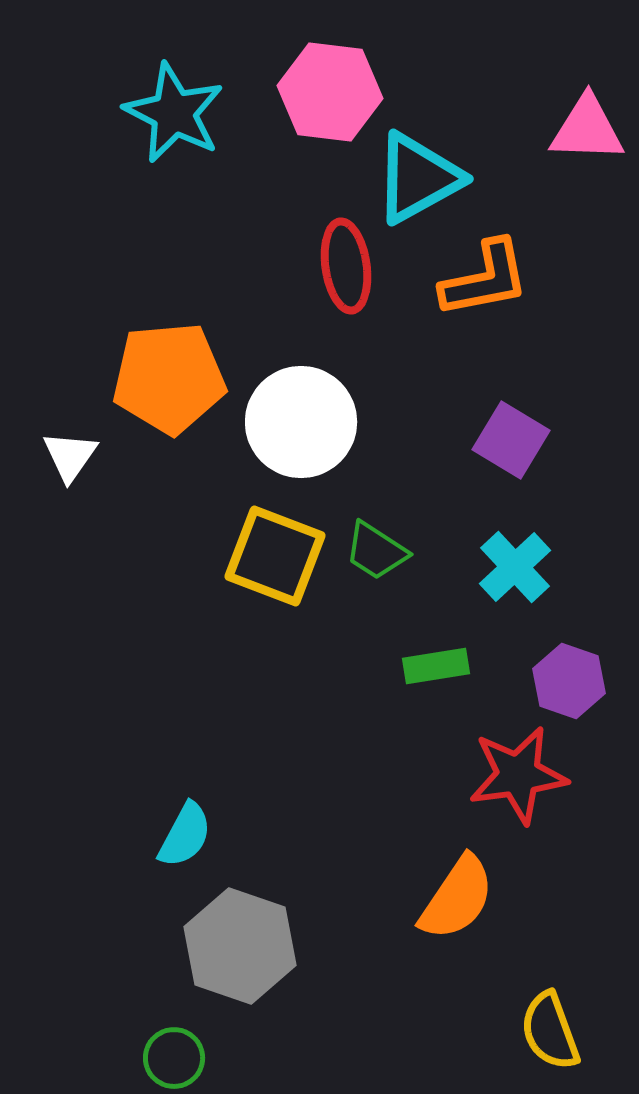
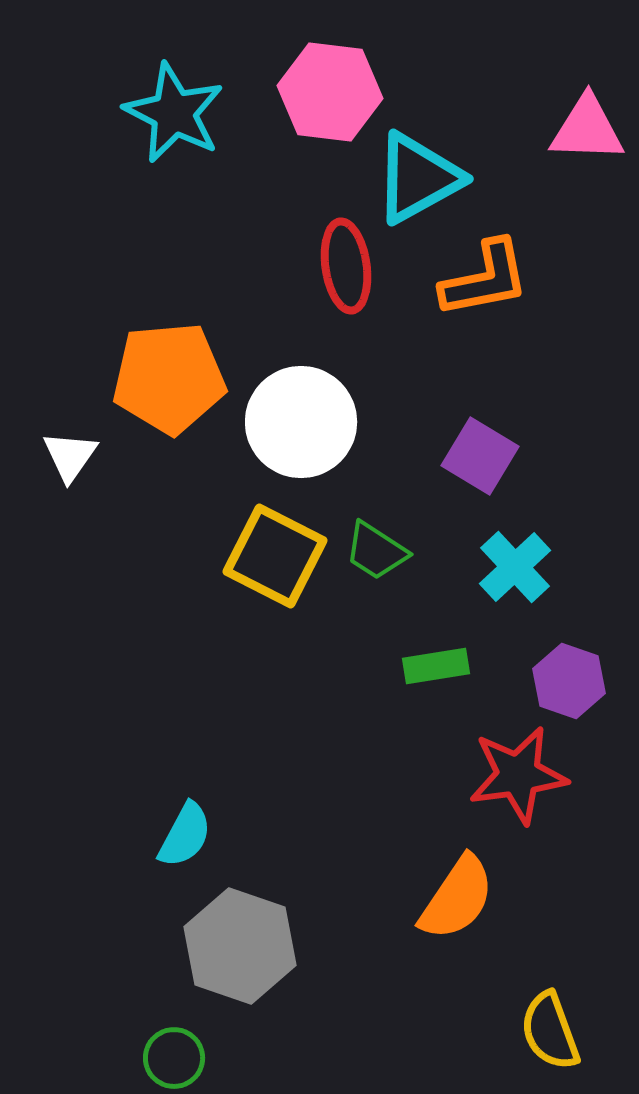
purple square: moved 31 px left, 16 px down
yellow square: rotated 6 degrees clockwise
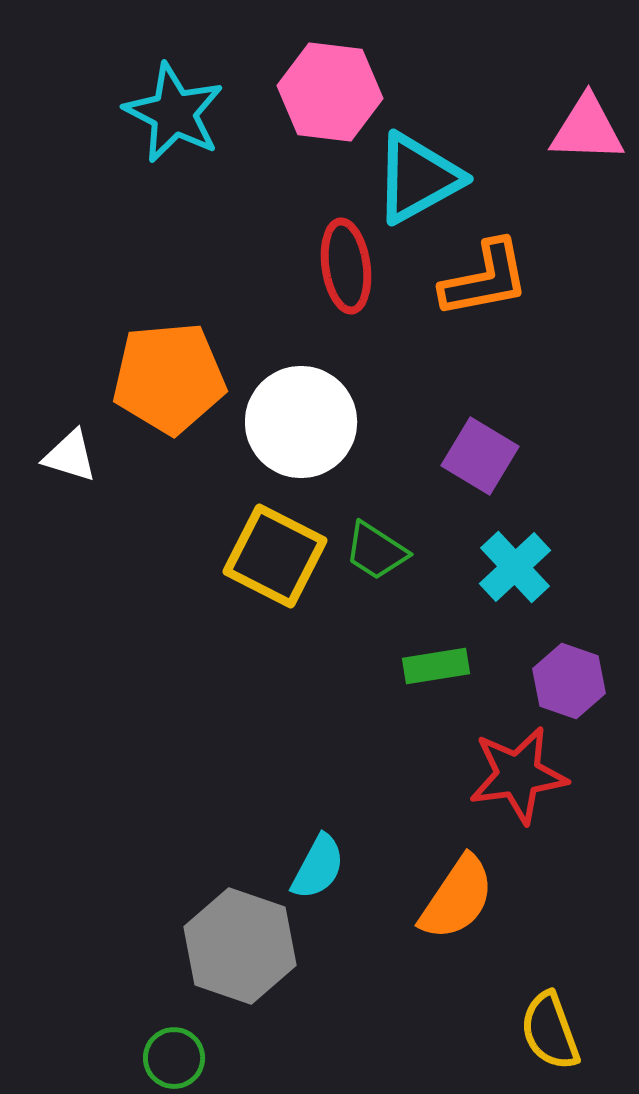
white triangle: rotated 48 degrees counterclockwise
cyan semicircle: moved 133 px right, 32 px down
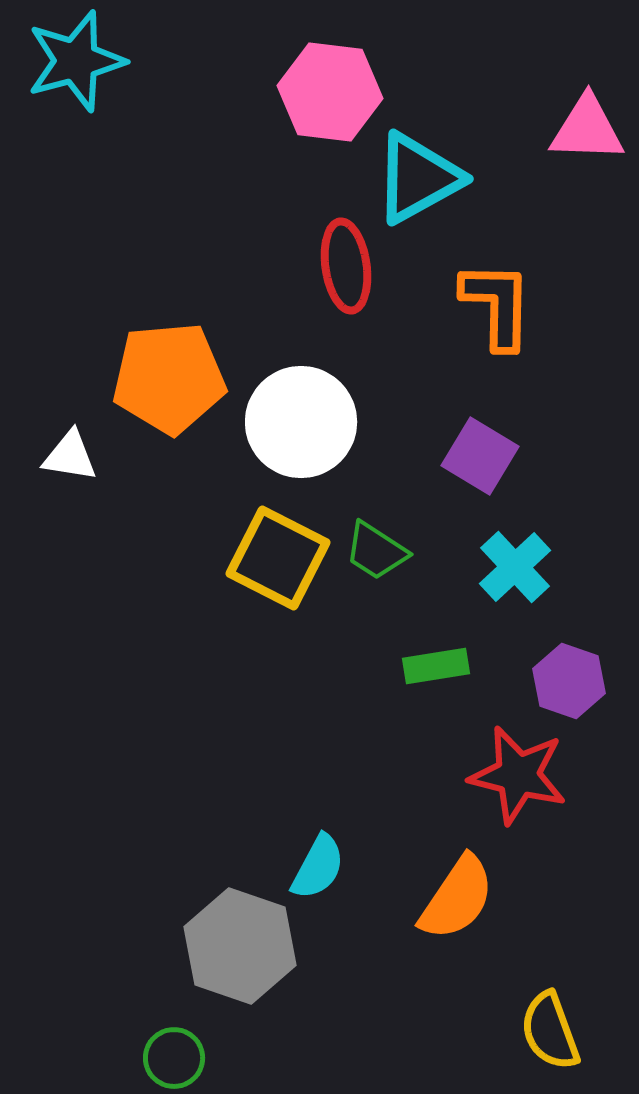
cyan star: moved 98 px left, 52 px up; rotated 30 degrees clockwise
orange L-shape: moved 12 px right, 26 px down; rotated 78 degrees counterclockwise
white triangle: rotated 8 degrees counterclockwise
yellow square: moved 3 px right, 2 px down
red star: rotated 22 degrees clockwise
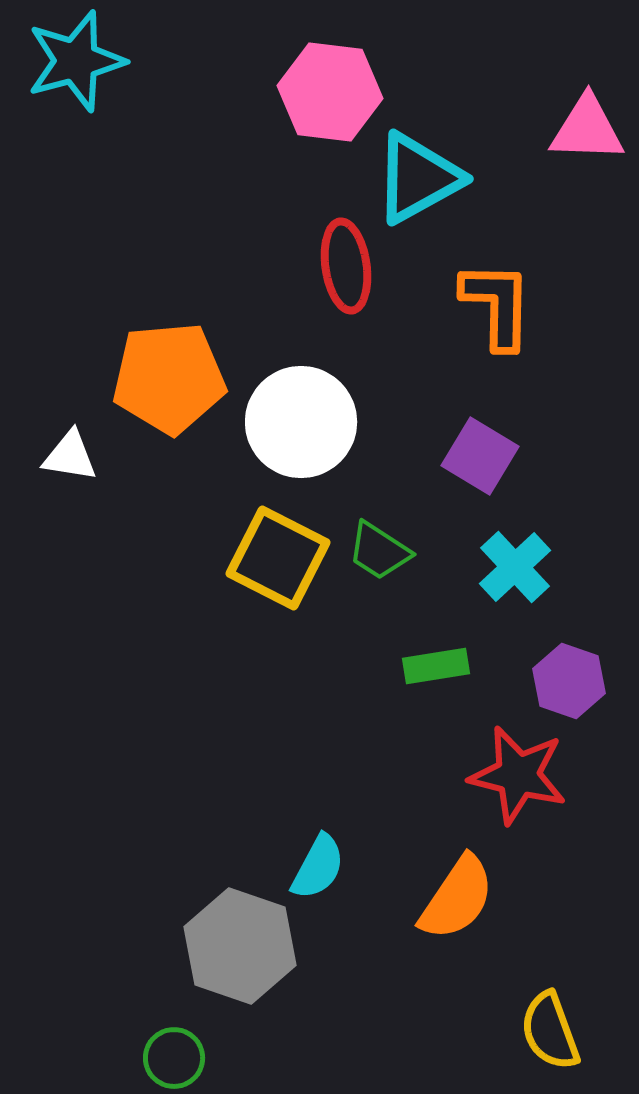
green trapezoid: moved 3 px right
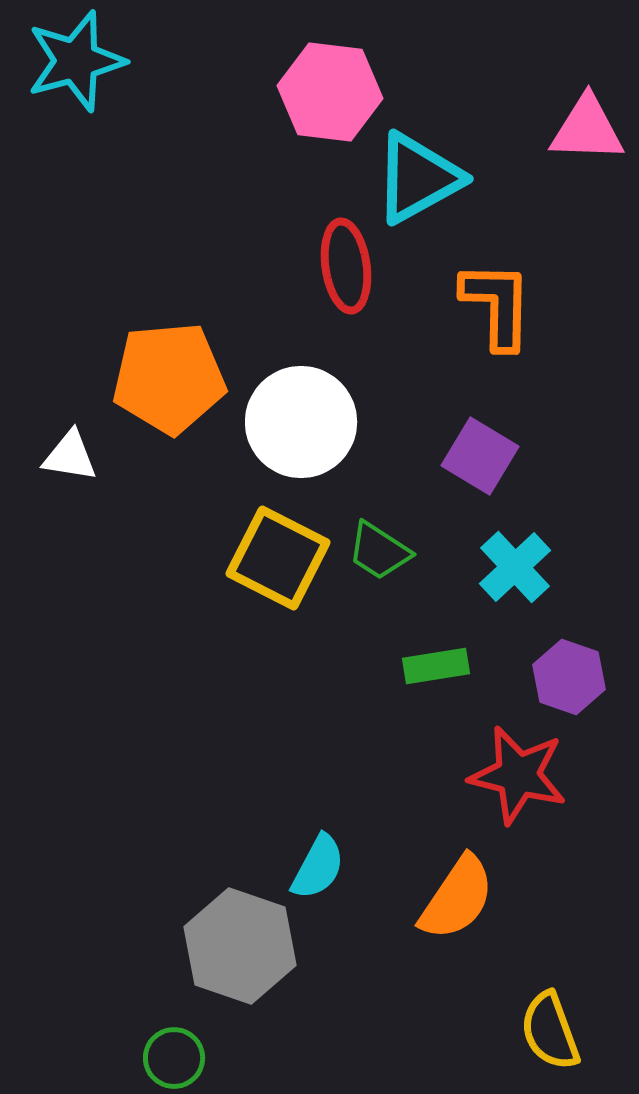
purple hexagon: moved 4 px up
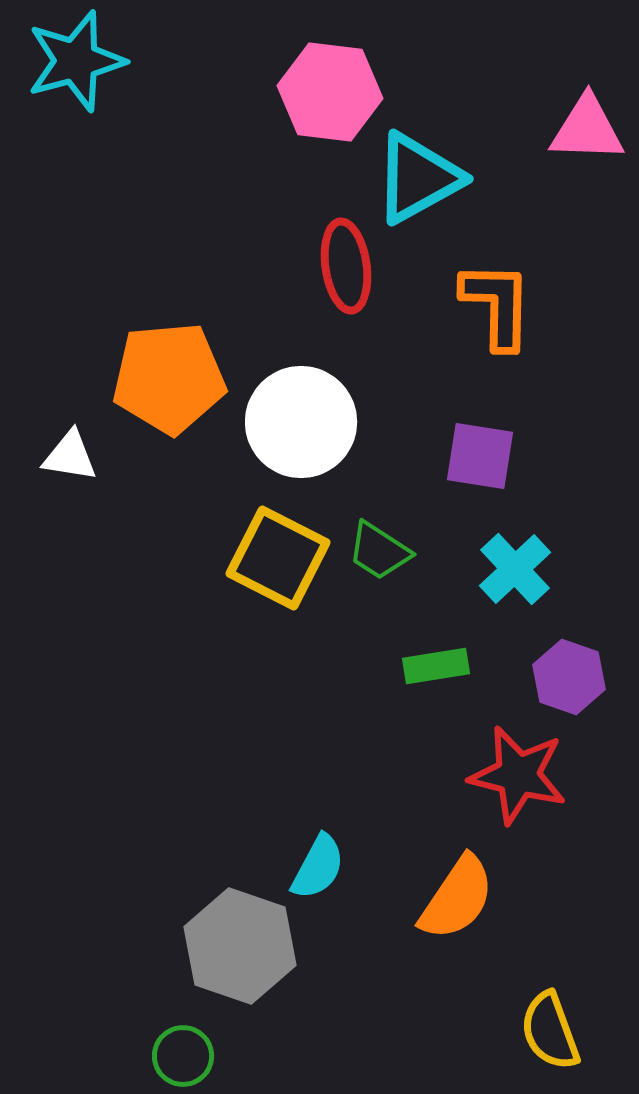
purple square: rotated 22 degrees counterclockwise
cyan cross: moved 2 px down
green circle: moved 9 px right, 2 px up
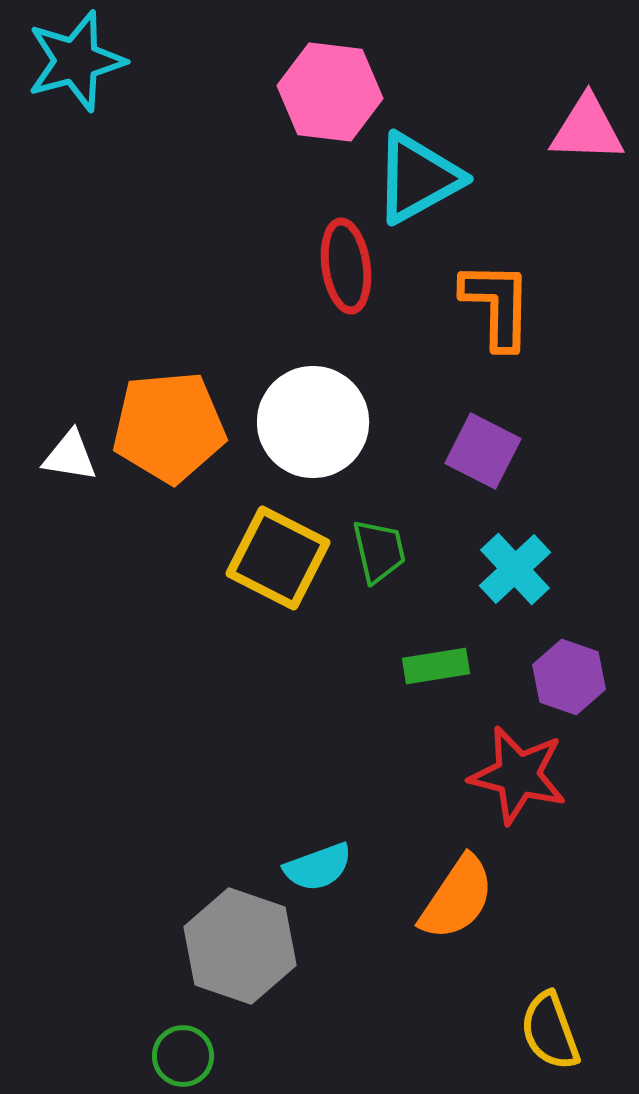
orange pentagon: moved 49 px down
white circle: moved 12 px right
purple square: moved 3 px right, 5 px up; rotated 18 degrees clockwise
green trapezoid: rotated 136 degrees counterclockwise
cyan semicircle: rotated 42 degrees clockwise
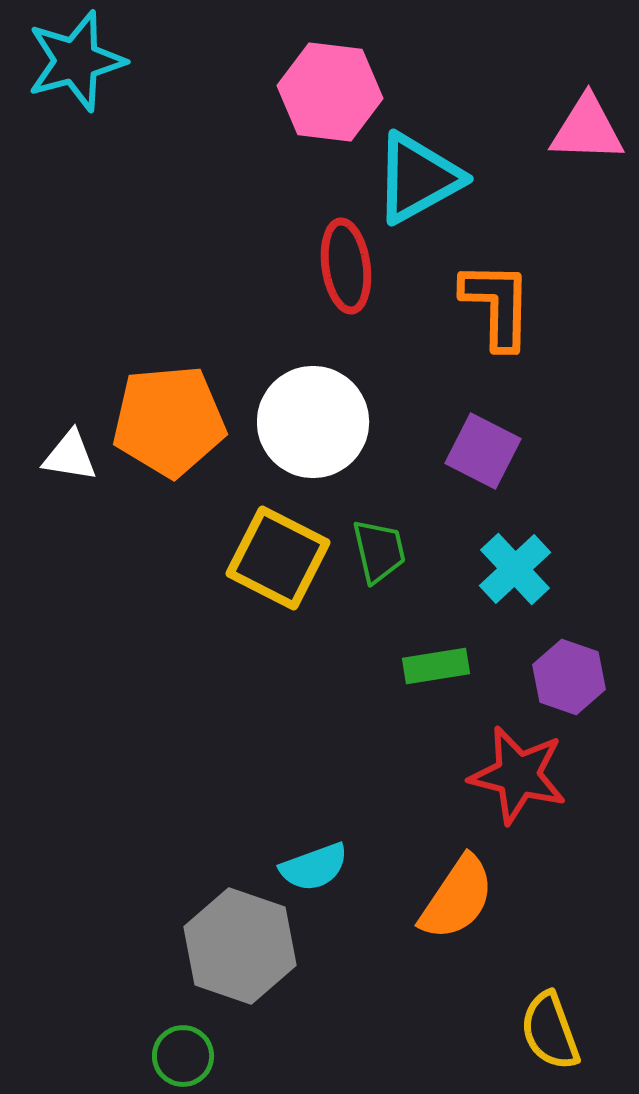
orange pentagon: moved 6 px up
cyan semicircle: moved 4 px left
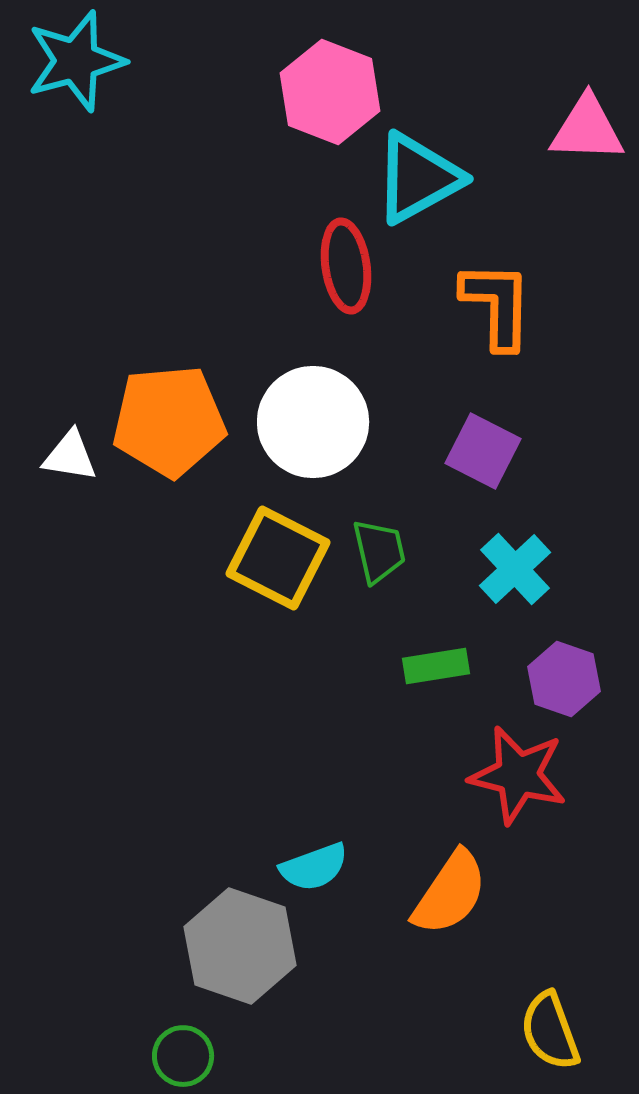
pink hexagon: rotated 14 degrees clockwise
purple hexagon: moved 5 px left, 2 px down
orange semicircle: moved 7 px left, 5 px up
